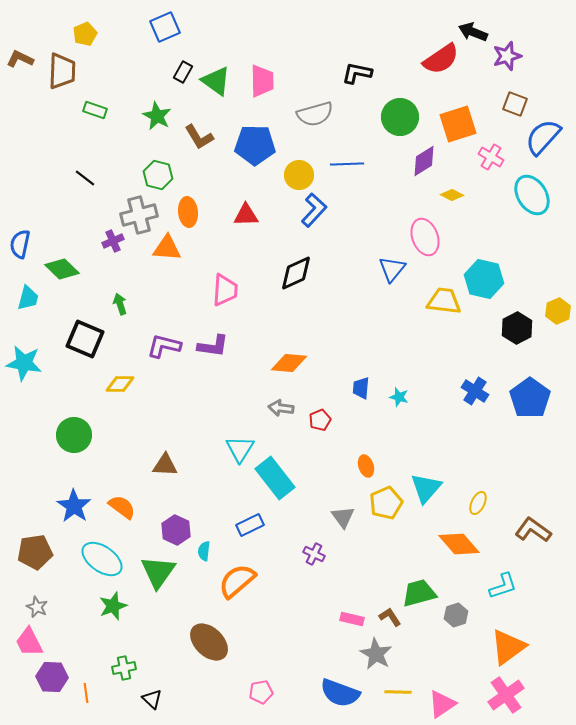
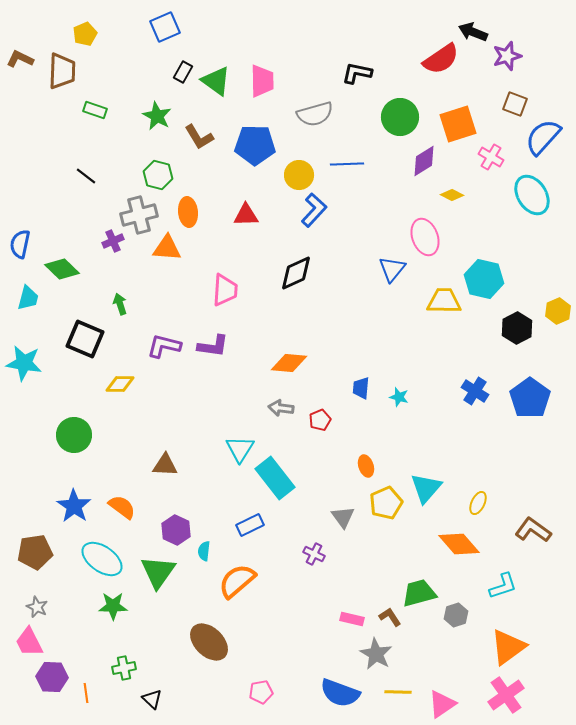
black line at (85, 178): moved 1 px right, 2 px up
yellow trapezoid at (444, 301): rotated 6 degrees counterclockwise
green star at (113, 606): rotated 20 degrees clockwise
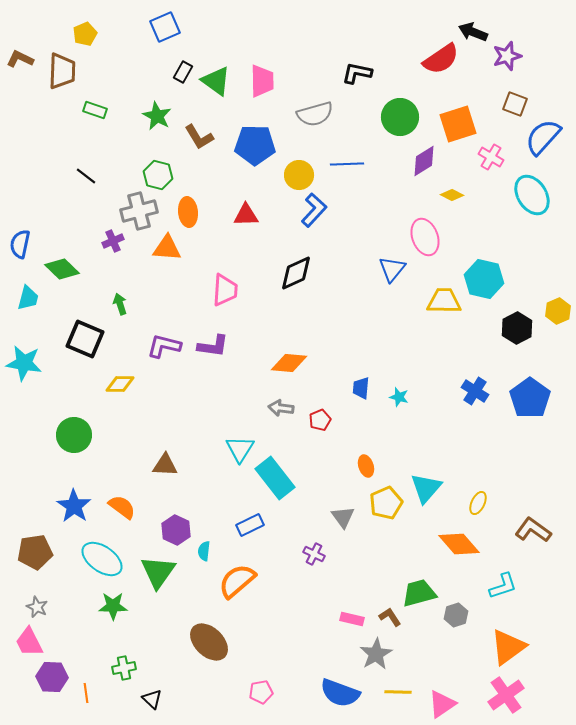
gray cross at (139, 215): moved 4 px up
gray star at (376, 654): rotated 12 degrees clockwise
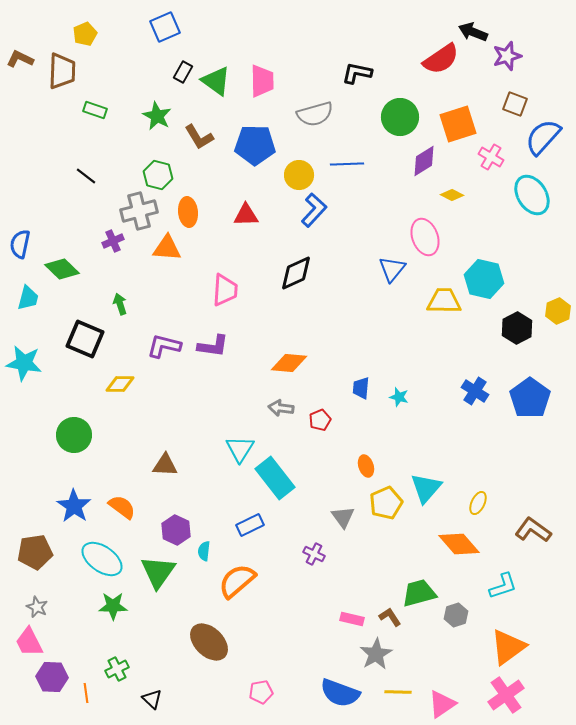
green cross at (124, 668): moved 7 px left, 1 px down; rotated 15 degrees counterclockwise
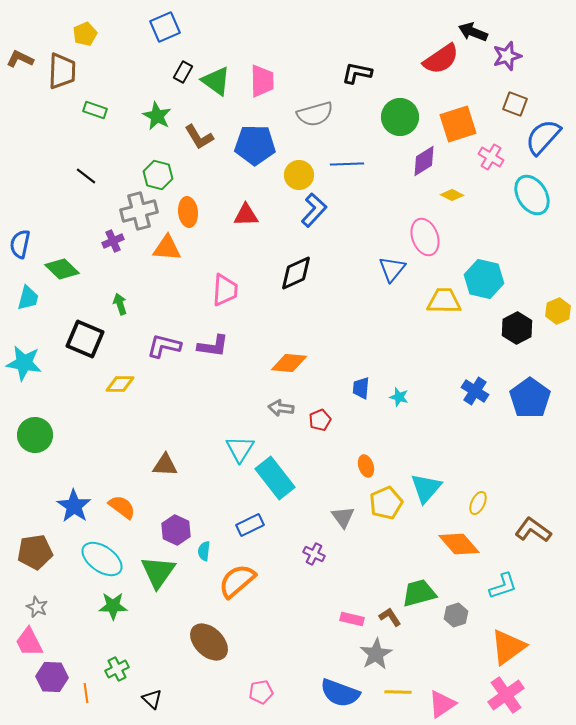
green circle at (74, 435): moved 39 px left
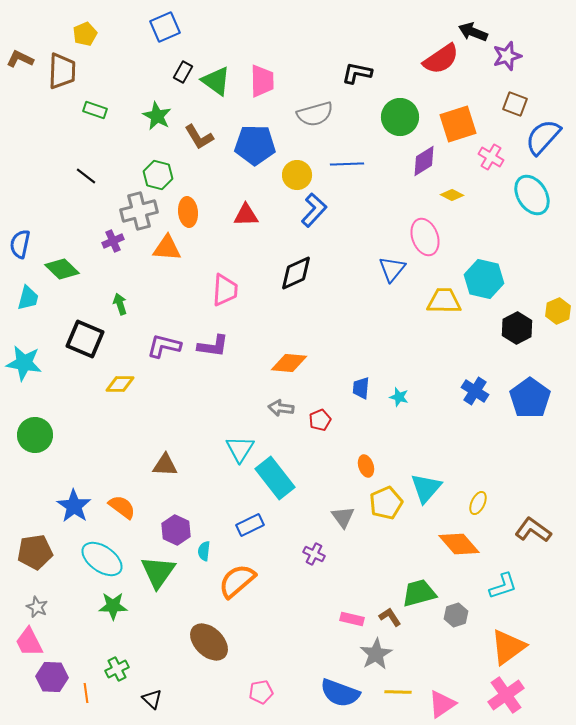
yellow circle at (299, 175): moved 2 px left
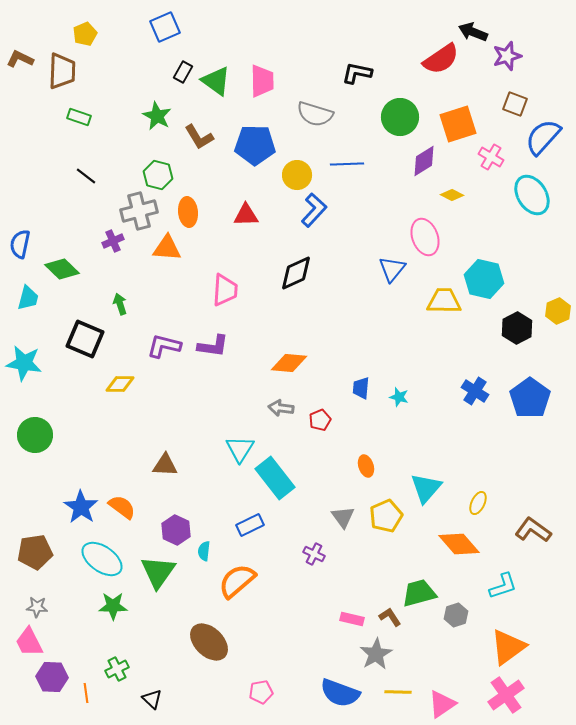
green rectangle at (95, 110): moved 16 px left, 7 px down
gray semicircle at (315, 114): rotated 33 degrees clockwise
yellow pentagon at (386, 503): moved 13 px down
blue star at (74, 506): moved 7 px right, 1 px down
gray star at (37, 607): rotated 20 degrees counterclockwise
